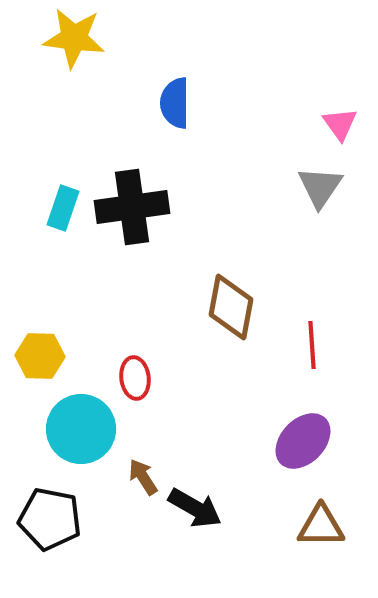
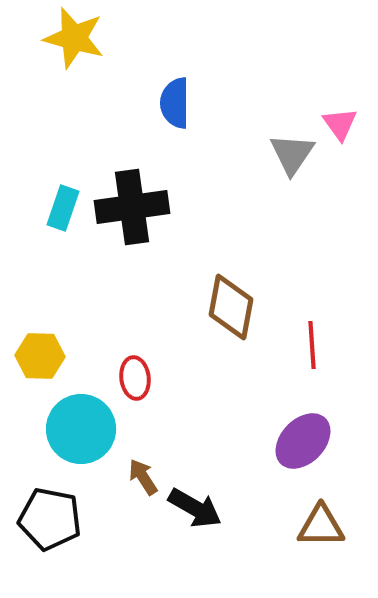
yellow star: rotated 8 degrees clockwise
gray triangle: moved 28 px left, 33 px up
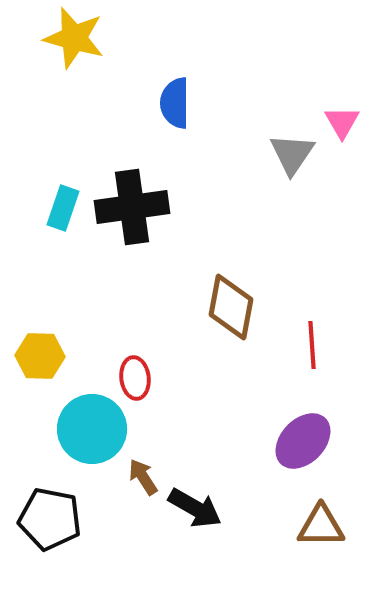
pink triangle: moved 2 px right, 2 px up; rotated 6 degrees clockwise
cyan circle: moved 11 px right
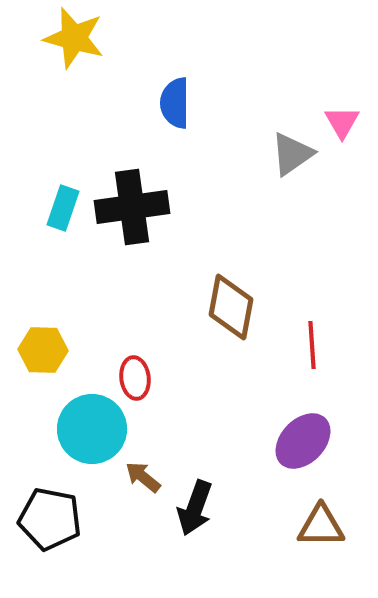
gray triangle: rotated 21 degrees clockwise
yellow hexagon: moved 3 px right, 6 px up
brown arrow: rotated 18 degrees counterclockwise
black arrow: rotated 80 degrees clockwise
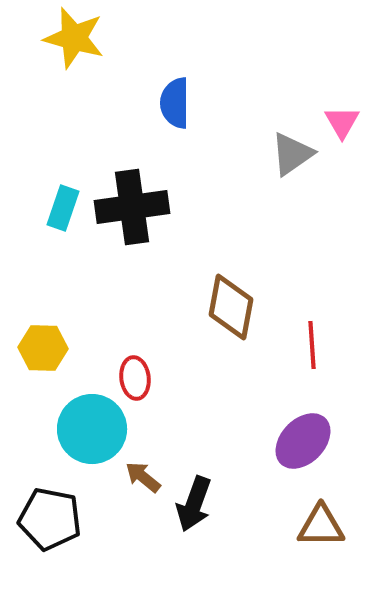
yellow hexagon: moved 2 px up
black arrow: moved 1 px left, 4 px up
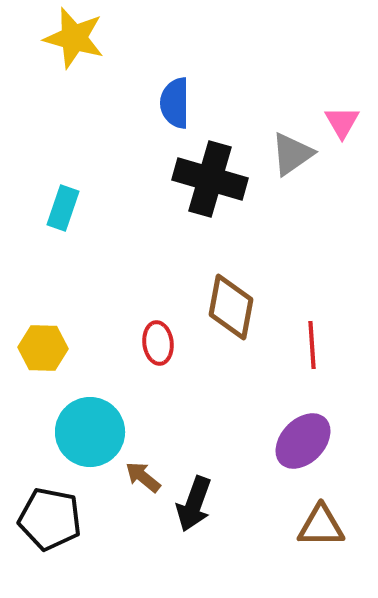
black cross: moved 78 px right, 28 px up; rotated 24 degrees clockwise
red ellipse: moved 23 px right, 35 px up
cyan circle: moved 2 px left, 3 px down
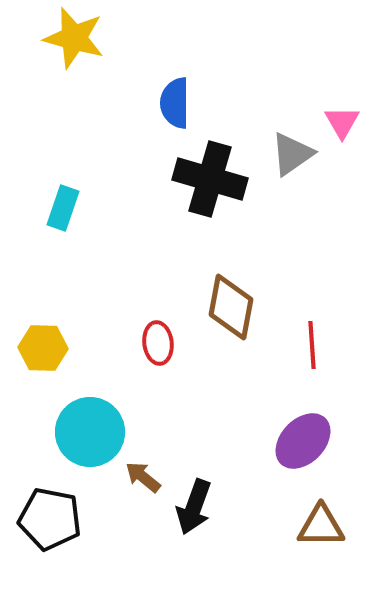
black arrow: moved 3 px down
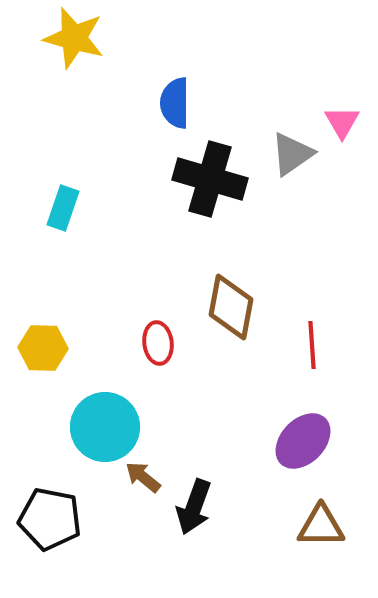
cyan circle: moved 15 px right, 5 px up
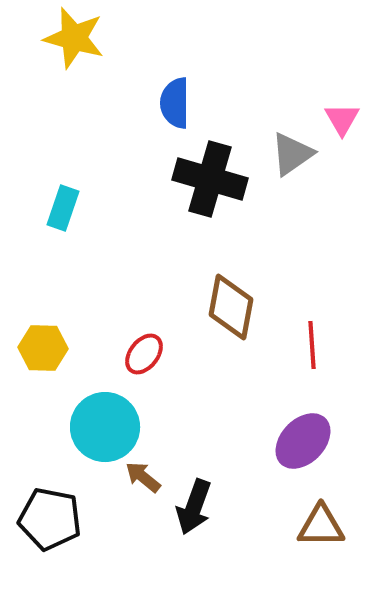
pink triangle: moved 3 px up
red ellipse: moved 14 px left, 11 px down; rotated 45 degrees clockwise
